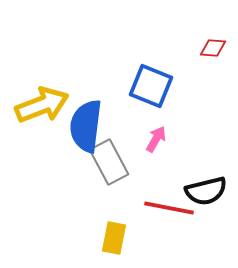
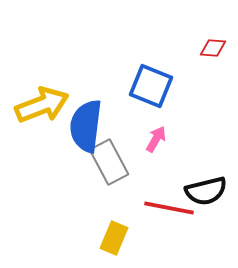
yellow rectangle: rotated 12 degrees clockwise
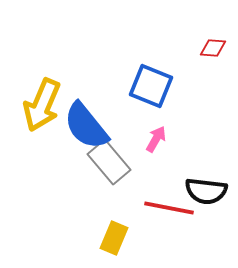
yellow arrow: rotated 134 degrees clockwise
blue semicircle: rotated 46 degrees counterclockwise
gray rectangle: rotated 12 degrees counterclockwise
black semicircle: rotated 21 degrees clockwise
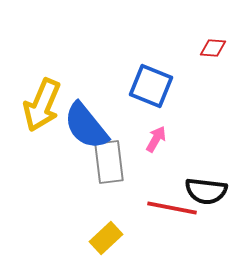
gray rectangle: rotated 33 degrees clockwise
red line: moved 3 px right
yellow rectangle: moved 8 px left; rotated 24 degrees clockwise
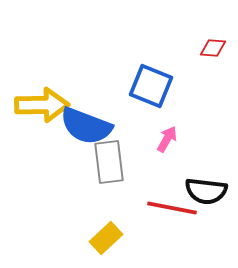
yellow arrow: rotated 114 degrees counterclockwise
blue semicircle: rotated 30 degrees counterclockwise
pink arrow: moved 11 px right
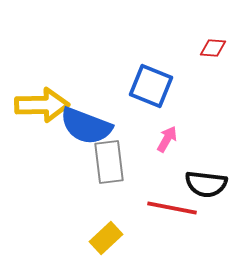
black semicircle: moved 7 px up
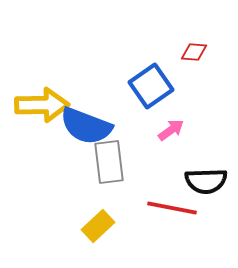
red diamond: moved 19 px left, 4 px down
blue square: rotated 33 degrees clockwise
pink arrow: moved 4 px right, 9 px up; rotated 24 degrees clockwise
black semicircle: moved 3 px up; rotated 9 degrees counterclockwise
yellow rectangle: moved 8 px left, 12 px up
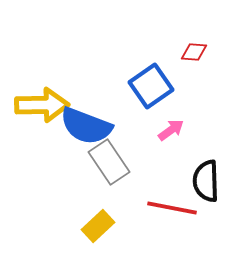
gray rectangle: rotated 27 degrees counterclockwise
black semicircle: rotated 90 degrees clockwise
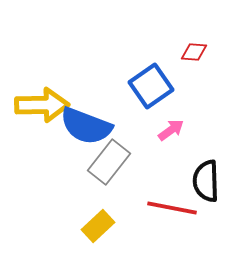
gray rectangle: rotated 72 degrees clockwise
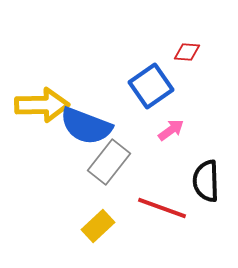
red diamond: moved 7 px left
red line: moved 10 px left; rotated 9 degrees clockwise
